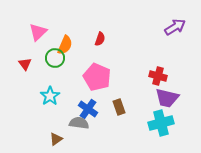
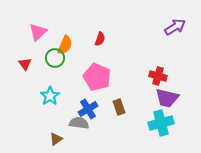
blue cross: rotated 24 degrees clockwise
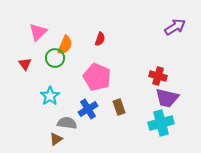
gray semicircle: moved 12 px left
